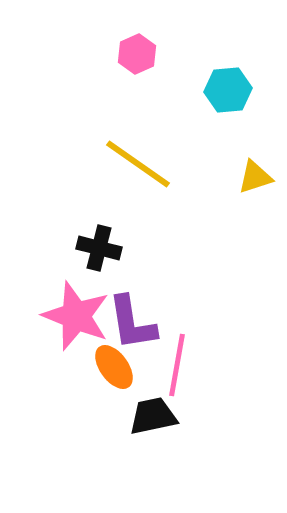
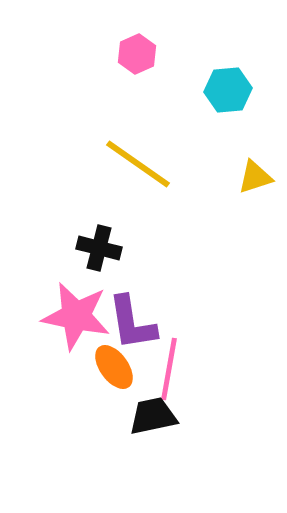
pink star: rotated 10 degrees counterclockwise
pink line: moved 8 px left, 4 px down
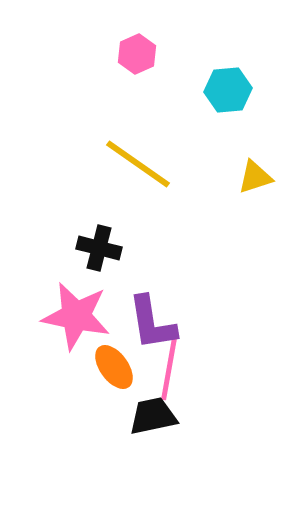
purple L-shape: moved 20 px right
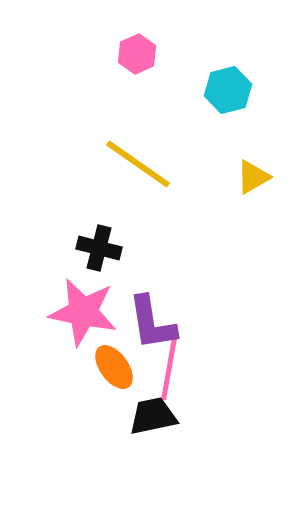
cyan hexagon: rotated 9 degrees counterclockwise
yellow triangle: moved 2 px left; rotated 12 degrees counterclockwise
pink star: moved 7 px right, 4 px up
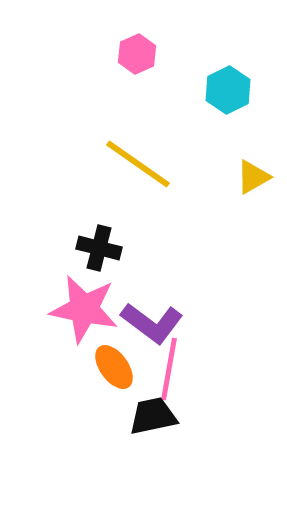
cyan hexagon: rotated 12 degrees counterclockwise
pink star: moved 1 px right, 3 px up
purple L-shape: rotated 44 degrees counterclockwise
